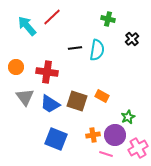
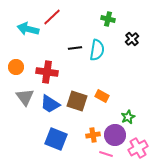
cyan arrow: moved 1 px right, 3 px down; rotated 35 degrees counterclockwise
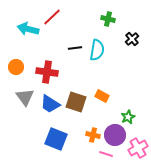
brown square: moved 1 px left, 1 px down
orange cross: rotated 24 degrees clockwise
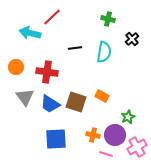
cyan arrow: moved 2 px right, 4 px down
cyan semicircle: moved 7 px right, 2 px down
blue square: rotated 25 degrees counterclockwise
pink cross: moved 1 px left, 1 px up
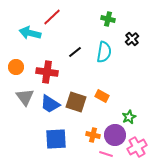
black line: moved 4 px down; rotated 32 degrees counterclockwise
green star: moved 1 px right
